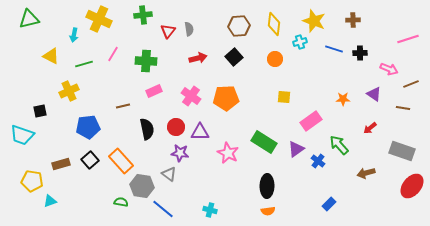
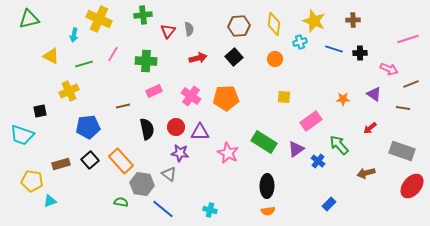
gray hexagon at (142, 186): moved 2 px up
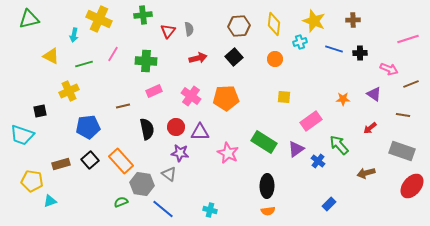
brown line at (403, 108): moved 7 px down
green semicircle at (121, 202): rotated 32 degrees counterclockwise
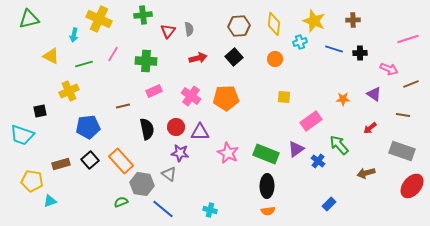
green rectangle at (264, 142): moved 2 px right, 12 px down; rotated 10 degrees counterclockwise
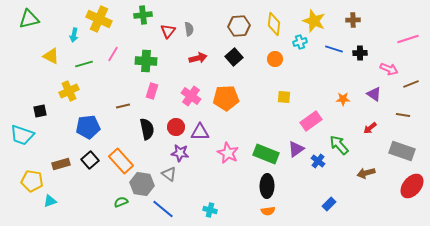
pink rectangle at (154, 91): moved 2 px left; rotated 49 degrees counterclockwise
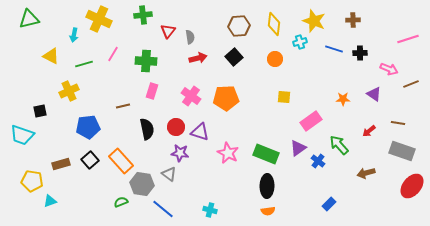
gray semicircle at (189, 29): moved 1 px right, 8 px down
brown line at (403, 115): moved 5 px left, 8 px down
red arrow at (370, 128): moved 1 px left, 3 px down
purple triangle at (200, 132): rotated 18 degrees clockwise
purple triangle at (296, 149): moved 2 px right, 1 px up
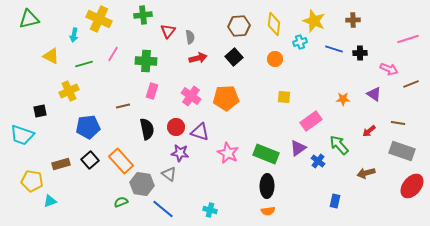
blue rectangle at (329, 204): moved 6 px right, 3 px up; rotated 32 degrees counterclockwise
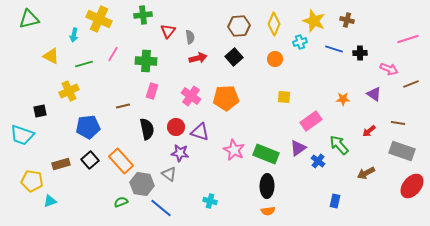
brown cross at (353, 20): moved 6 px left; rotated 16 degrees clockwise
yellow diamond at (274, 24): rotated 15 degrees clockwise
pink star at (228, 153): moved 6 px right, 3 px up
brown arrow at (366, 173): rotated 12 degrees counterclockwise
blue line at (163, 209): moved 2 px left, 1 px up
cyan cross at (210, 210): moved 9 px up
